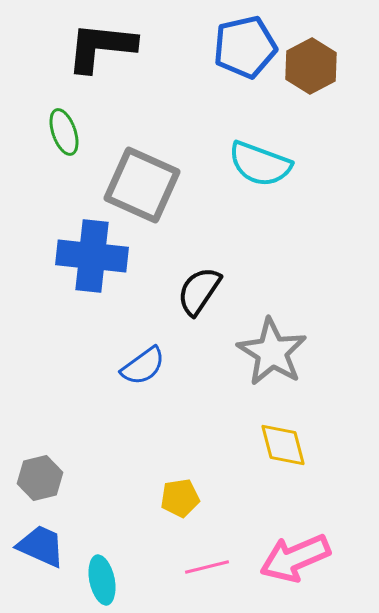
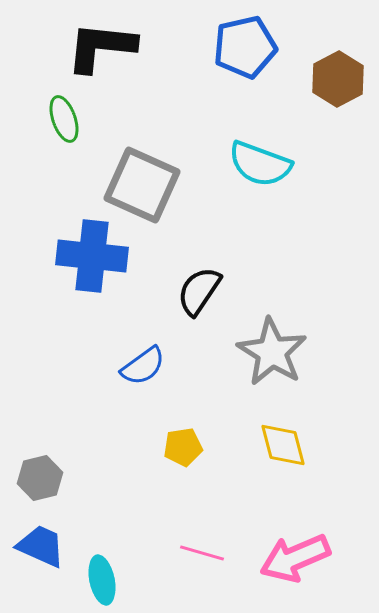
brown hexagon: moved 27 px right, 13 px down
green ellipse: moved 13 px up
yellow pentagon: moved 3 px right, 51 px up
pink line: moved 5 px left, 14 px up; rotated 30 degrees clockwise
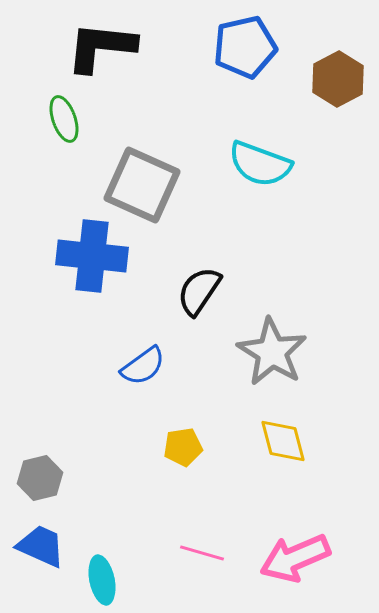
yellow diamond: moved 4 px up
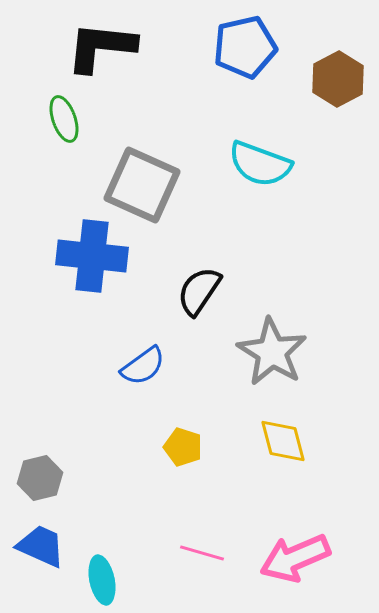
yellow pentagon: rotated 27 degrees clockwise
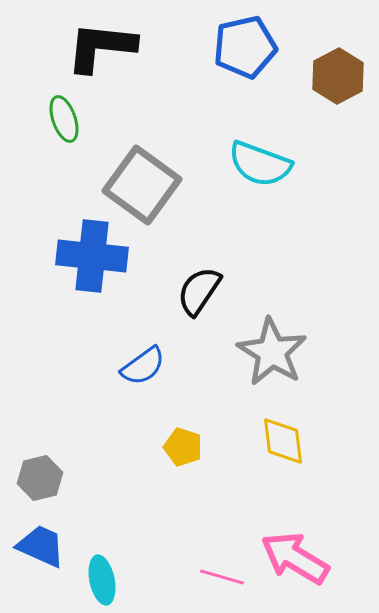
brown hexagon: moved 3 px up
gray square: rotated 12 degrees clockwise
yellow diamond: rotated 8 degrees clockwise
pink line: moved 20 px right, 24 px down
pink arrow: rotated 54 degrees clockwise
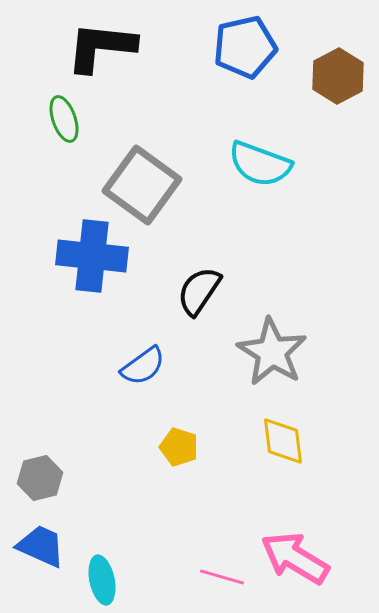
yellow pentagon: moved 4 px left
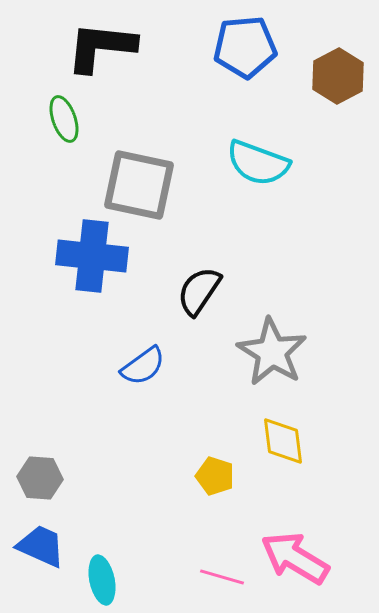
blue pentagon: rotated 8 degrees clockwise
cyan semicircle: moved 2 px left, 1 px up
gray square: moved 3 px left; rotated 24 degrees counterclockwise
yellow pentagon: moved 36 px right, 29 px down
gray hexagon: rotated 18 degrees clockwise
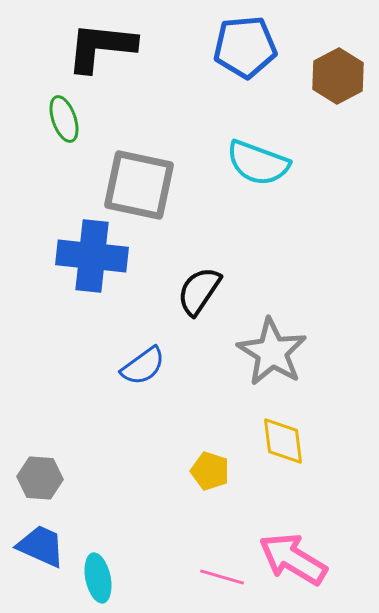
yellow pentagon: moved 5 px left, 5 px up
pink arrow: moved 2 px left, 1 px down
cyan ellipse: moved 4 px left, 2 px up
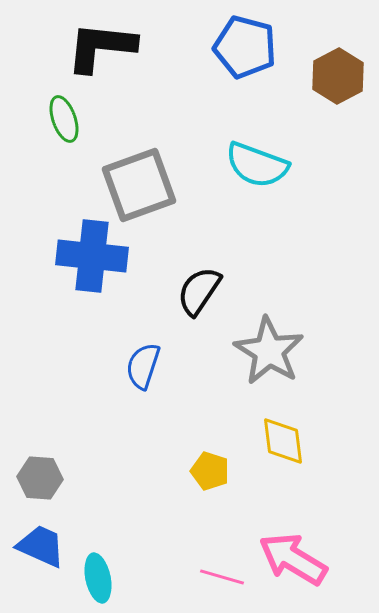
blue pentagon: rotated 20 degrees clockwise
cyan semicircle: moved 1 px left, 2 px down
gray square: rotated 32 degrees counterclockwise
gray star: moved 3 px left, 1 px up
blue semicircle: rotated 144 degrees clockwise
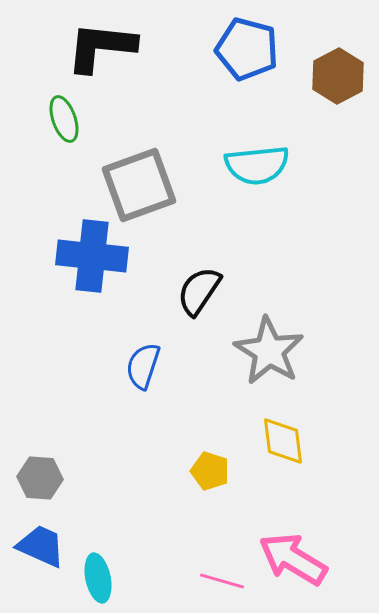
blue pentagon: moved 2 px right, 2 px down
cyan semicircle: rotated 26 degrees counterclockwise
pink line: moved 4 px down
